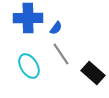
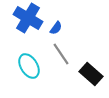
blue cross: rotated 32 degrees clockwise
black rectangle: moved 2 px left, 1 px down
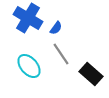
cyan ellipse: rotated 10 degrees counterclockwise
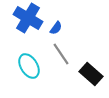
cyan ellipse: rotated 10 degrees clockwise
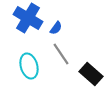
cyan ellipse: rotated 15 degrees clockwise
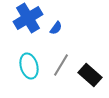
blue cross: rotated 28 degrees clockwise
gray line: moved 11 px down; rotated 65 degrees clockwise
black rectangle: moved 1 px left, 1 px down
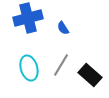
blue cross: rotated 16 degrees clockwise
blue semicircle: moved 7 px right; rotated 112 degrees clockwise
cyan ellipse: moved 2 px down
